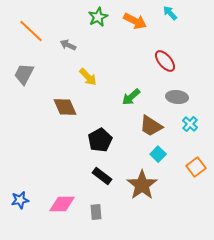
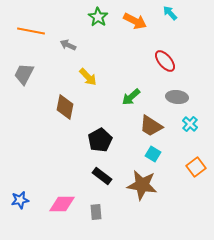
green star: rotated 12 degrees counterclockwise
orange line: rotated 32 degrees counterclockwise
brown diamond: rotated 35 degrees clockwise
cyan square: moved 5 px left; rotated 14 degrees counterclockwise
brown star: rotated 28 degrees counterclockwise
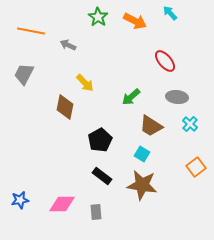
yellow arrow: moved 3 px left, 6 px down
cyan square: moved 11 px left
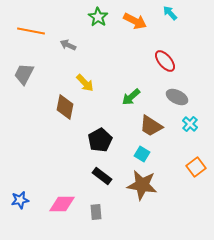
gray ellipse: rotated 20 degrees clockwise
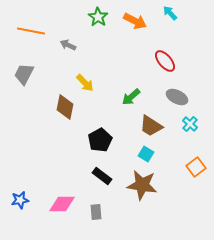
cyan square: moved 4 px right
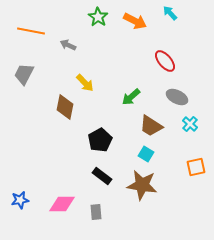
orange square: rotated 24 degrees clockwise
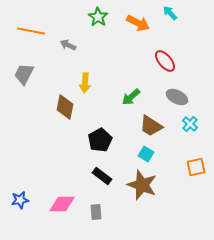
orange arrow: moved 3 px right, 2 px down
yellow arrow: rotated 48 degrees clockwise
brown star: rotated 12 degrees clockwise
